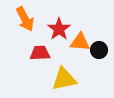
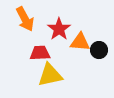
yellow triangle: moved 14 px left, 4 px up
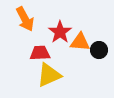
red star: moved 1 px right, 3 px down
yellow triangle: moved 1 px left; rotated 12 degrees counterclockwise
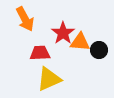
red star: moved 3 px right, 1 px down
yellow triangle: moved 4 px down
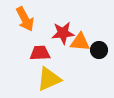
red star: rotated 30 degrees clockwise
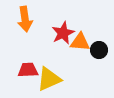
orange arrow: rotated 20 degrees clockwise
red star: rotated 20 degrees counterclockwise
red trapezoid: moved 12 px left, 17 px down
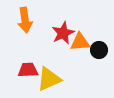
orange arrow: moved 1 px down
orange triangle: rotated 10 degrees counterclockwise
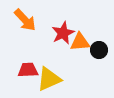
orange arrow: rotated 35 degrees counterclockwise
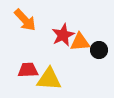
red star: moved 2 px down
yellow triangle: rotated 28 degrees clockwise
